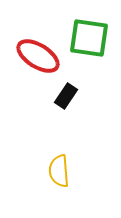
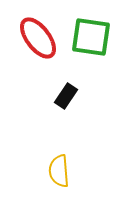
green square: moved 2 px right, 1 px up
red ellipse: moved 18 px up; rotated 21 degrees clockwise
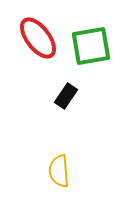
green square: moved 9 px down; rotated 18 degrees counterclockwise
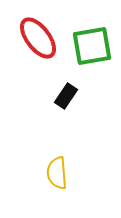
green square: moved 1 px right
yellow semicircle: moved 2 px left, 2 px down
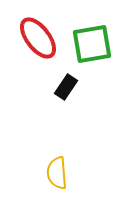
green square: moved 2 px up
black rectangle: moved 9 px up
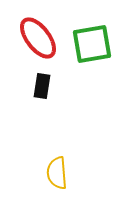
black rectangle: moved 24 px left, 1 px up; rotated 25 degrees counterclockwise
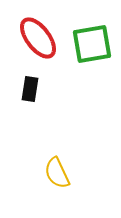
black rectangle: moved 12 px left, 3 px down
yellow semicircle: rotated 20 degrees counterclockwise
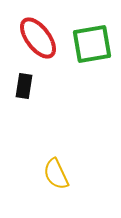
black rectangle: moved 6 px left, 3 px up
yellow semicircle: moved 1 px left, 1 px down
